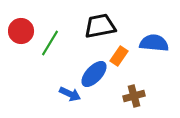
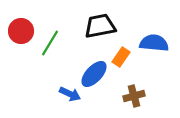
orange rectangle: moved 2 px right, 1 px down
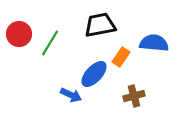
black trapezoid: moved 1 px up
red circle: moved 2 px left, 3 px down
blue arrow: moved 1 px right, 1 px down
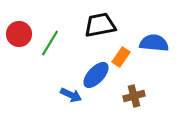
blue ellipse: moved 2 px right, 1 px down
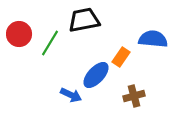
black trapezoid: moved 16 px left, 5 px up
blue semicircle: moved 1 px left, 4 px up
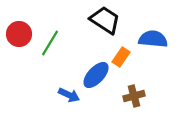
black trapezoid: moved 21 px right; rotated 44 degrees clockwise
blue arrow: moved 2 px left
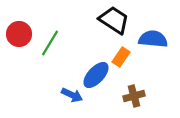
black trapezoid: moved 9 px right
blue arrow: moved 3 px right
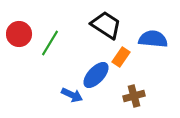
black trapezoid: moved 8 px left, 5 px down
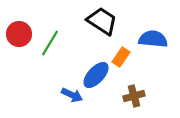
black trapezoid: moved 4 px left, 4 px up
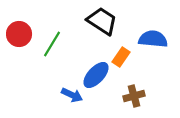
green line: moved 2 px right, 1 px down
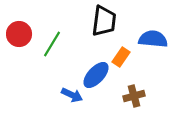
black trapezoid: moved 2 px right; rotated 64 degrees clockwise
